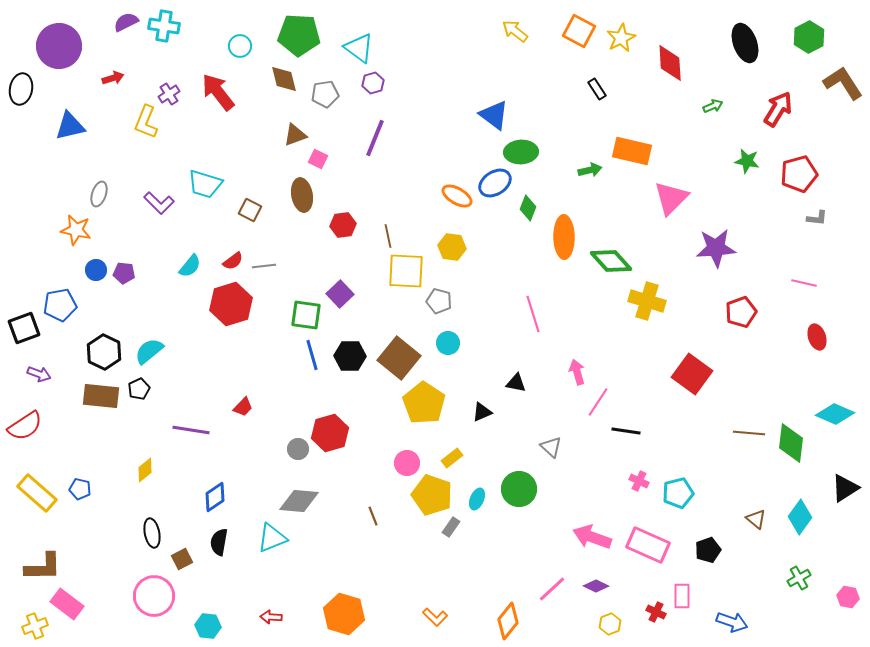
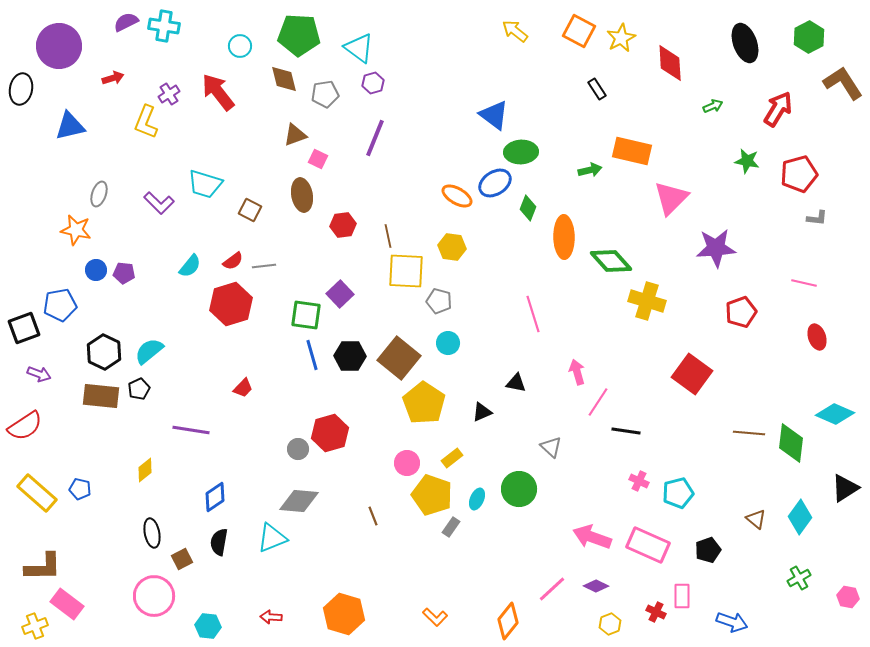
red trapezoid at (243, 407): moved 19 px up
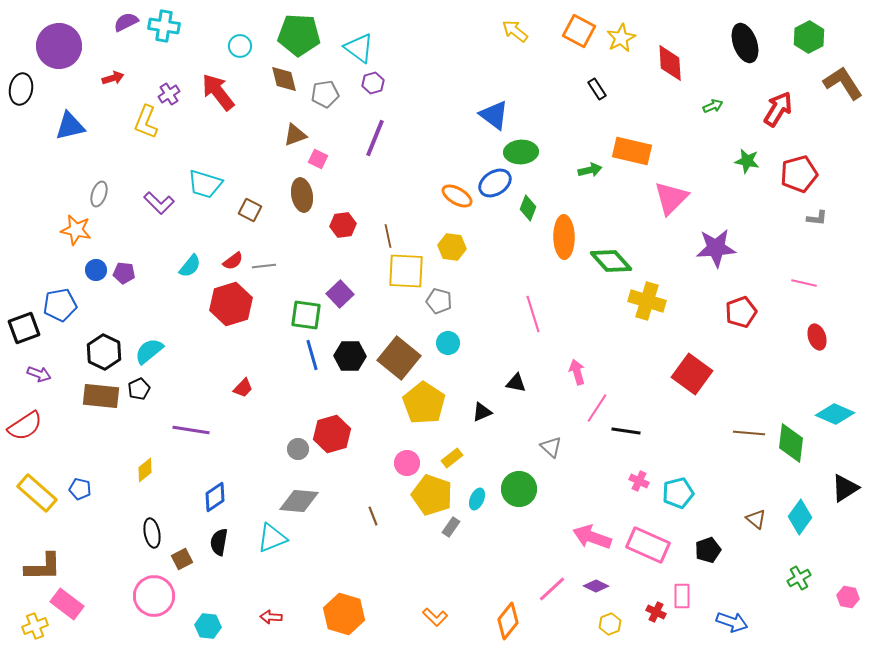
pink line at (598, 402): moved 1 px left, 6 px down
red hexagon at (330, 433): moved 2 px right, 1 px down
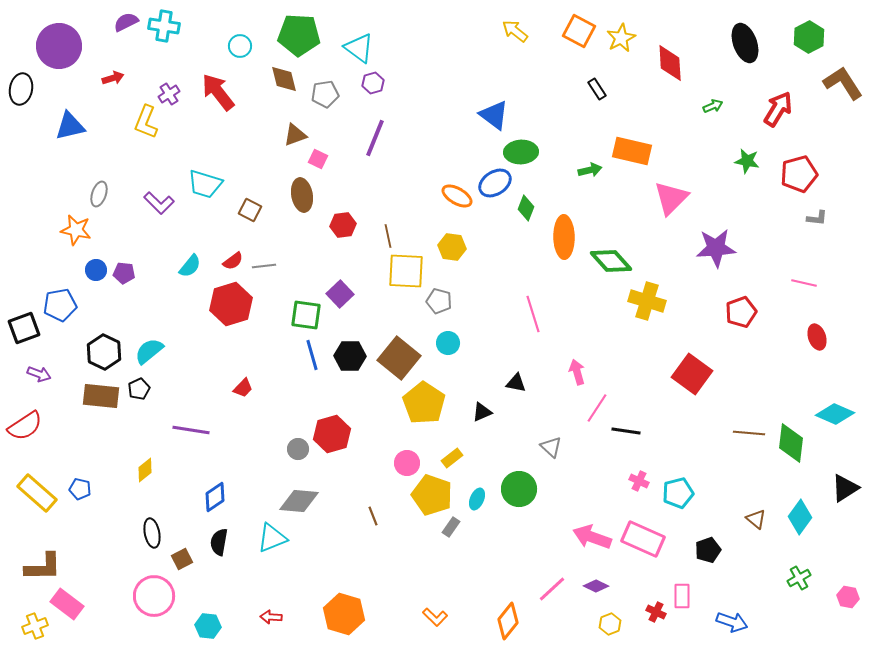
green diamond at (528, 208): moved 2 px left
pink rectangle at (648, 545): moved 5 px left, 6 px up
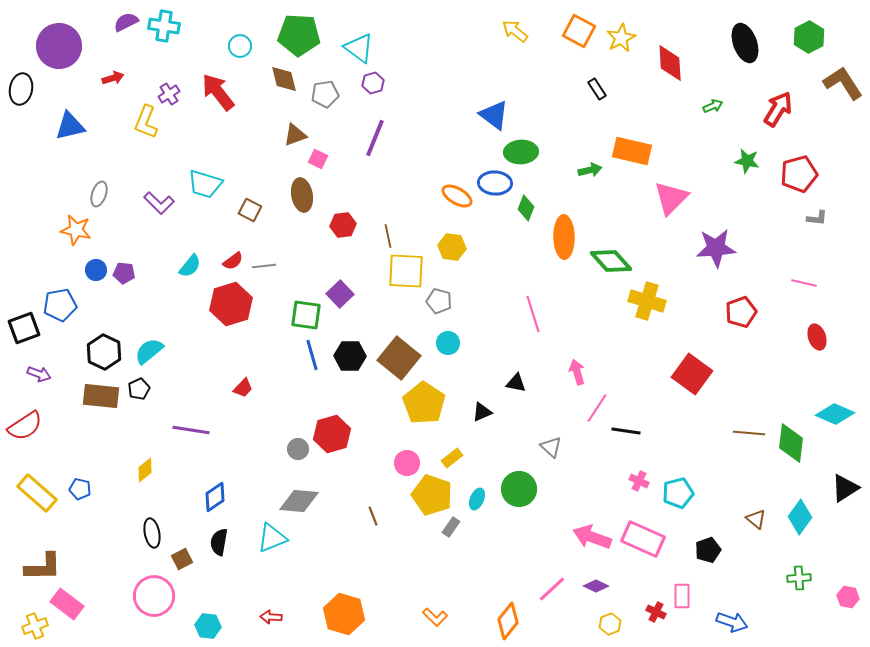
blue ellipse at (495, 183): rotated 36 degrees clockwise
green cross at (799, 578): rotated 25 degrees clockwise
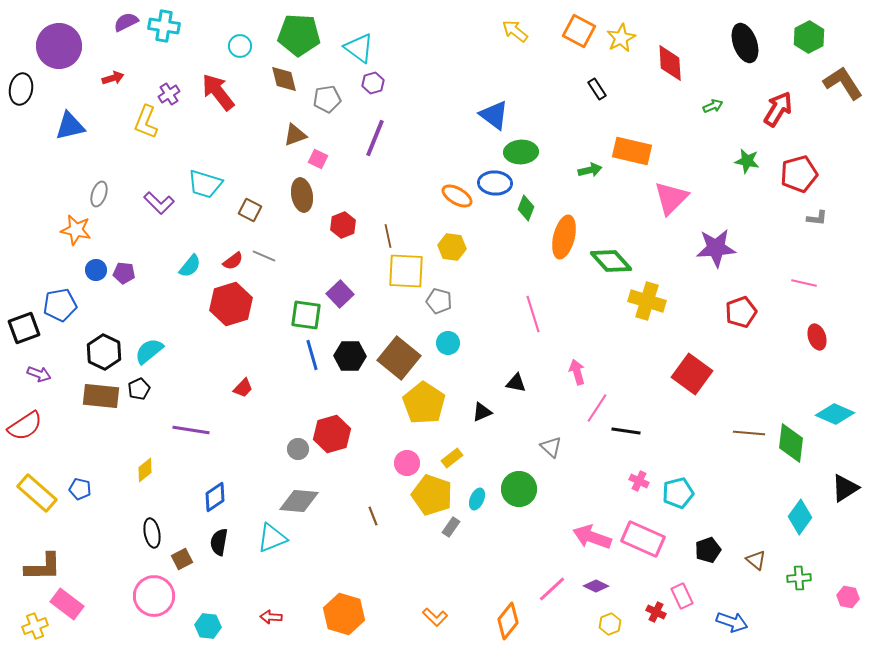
gray pentagon at (325, 94): moved 2 px right, 5 px down
red hexagon at (343, 225): rotated 15 degrees counterclockwise
orange ellipse at (564, 237): rotated 15 degrees clockwise
gray line at (264, 266): moved 10 px up; rotated 30 degrees clockwise
brown triangle at (756, 519): moved 41 px down
pink rectangle at (682, 596): rotated 25 degrees counterclockwise
